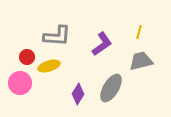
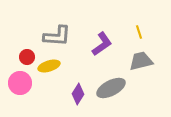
yellow line: rotated 32 degrees counterclockwise
gray ellipse: rotated 32 degrees clockwise
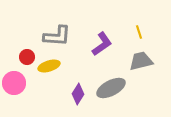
pink circle: moved 6 px left
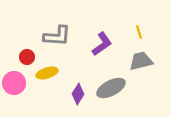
yellow ellipse: moved 2 px left, 7 px down
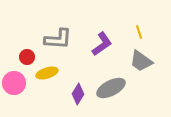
gray L-shape: moved 1 px right, 3 px down
gray trapezoid: rotated 130 degrees counterclockwise
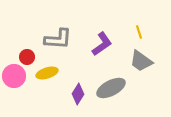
pink circle: moved 7 px up
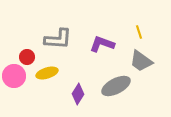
purple L-shape: rotated 125 degrees counterclockwise
gray ellipse: moved 5 px right, 2 px up
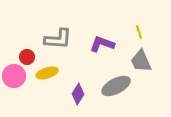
gray trapezoid: rotated 30 degrees clockwise
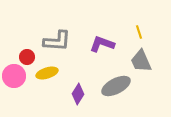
gray L-shape: moved 1 px left, 2 px down
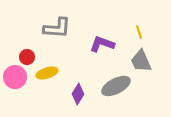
gray L-shape: moved 13 px up
pink circle: moved 1 px right, 1 px down
